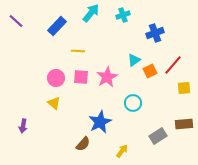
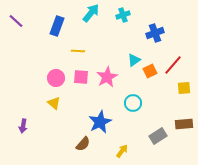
blue rectangle: rotated 24 degrees counterclockwise
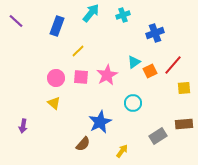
yellow line: rotated 48 degrees counterclockwise
cyan triangle: moved 2 px down
pink star: moved 2 px up
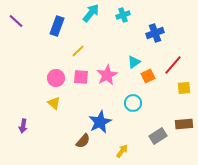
orange square: moved 2 px left, 5 px down
brown semicircle: moved 3 px up
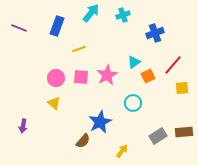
purple line: moved 3 px right, 7 px down; rotated 21 degrees counterclockwise
yellow line: moved 1 px right, 2 px up; rotated 24 degrees clockwise
yellow square: moved 2 px left
brown rectangle: moved 8 px down
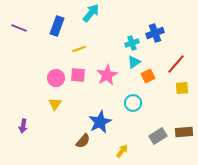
cyan cross: moved 9 px right, 28 px down
red line: moved 3 px right, 1 px up
pink square: moved 3 px left, 2 px up
yellow triangle: moved 1 px right, 1 px down; rotated 24 degrees clockwise
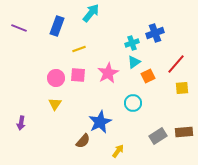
pink star: moved 1 px right, 2 px up
purple arrow: moved 2 px left, 3 px up
yellow arrow: moved 4 px left
